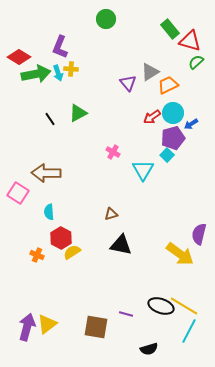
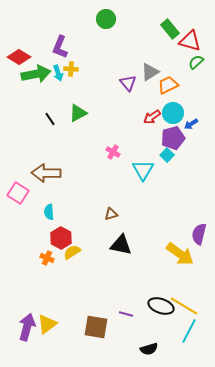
orange cross: moved 10 px right, 3 px down
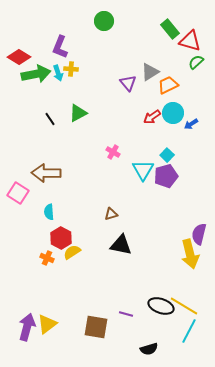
green circle: moved 2 px left, 2 px down
purple pentagon: moved 7 px left, 38 px down
yellow arrow: moved 10 px right; rotated 40 degrees clockwise
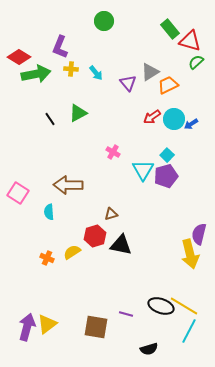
cyan arrow: moved 38 px right; rotated 21 degrees counterclockwise
cyan circle: moved 1 px right, 6 px down
brown arrow: moved 22 px right, 12 px down
red hexagon: moved 34 px right, 2 px up; rotated 15 degrees clockwise
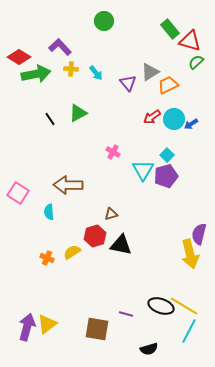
purple L-shape: rotated 115 degrees clockwise
brown square: moved 1 px right, 2 px down
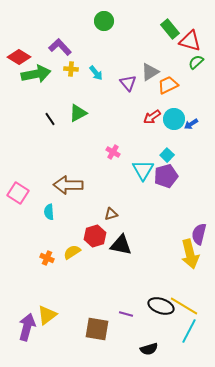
yellow triangle: moved 9 px up
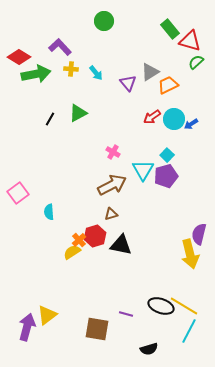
black line: rotated 64 degrees clockwise
brown arrow: moved 44 px right; rotated 152 degrees clockwise
pink square: rotated 20 degrees clockwise
orange cross: moved 32 px right, 18 px up; rotated 24 degrees clockwise
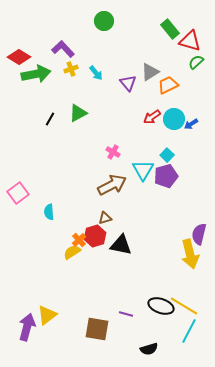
purple L-shape: moved 3 px right, 2 px down
yellow cross: rotated 24 degrees counterclockwise
brown triangle: moved 6 px left, 4 px down
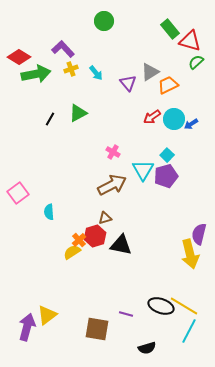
black semicircle: moved 2 px left, 1 px up
